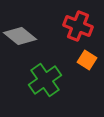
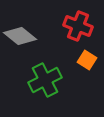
green cross: rotated 8 degrees clockwise
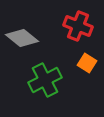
gray diamond: moved 2 px right, 2 px down
orange square: moved 3 px down
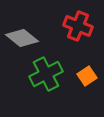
orange square: moved 13 px down; rotated 24 degrees clockwise
green cross: moved 1 px right, 6 px up
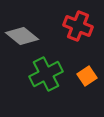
gray diamond: moved 2 px up
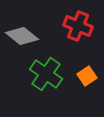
green cross: rotated 28 degrees counterclockwise
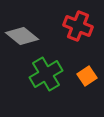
green cross: rotated 24 degrees clockwise
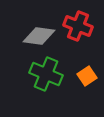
gray diamond: moved 17 px right; rotated 32 degrees counterclockwise
green cross: rotated 36 degrees counterclockwise
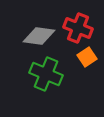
red cross: moved 2 px down
orange square: moved 19 px up
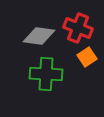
green cross: rotated 20 degrees counterclockwise
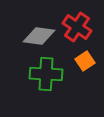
red cross: moved 1 px left, 1 px up; rotated 12 degrees clockwise
orange square: moved 2 px left, 4 px down
